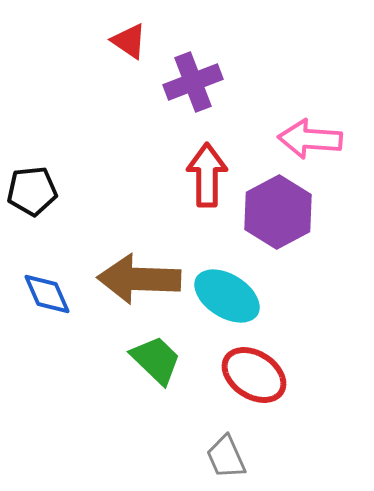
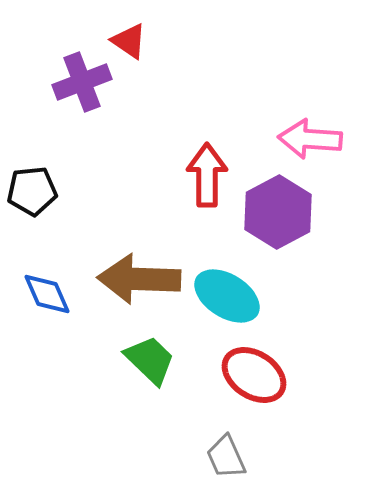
purple cross: moved 111 px left
green trapezoid: moved 6 px left
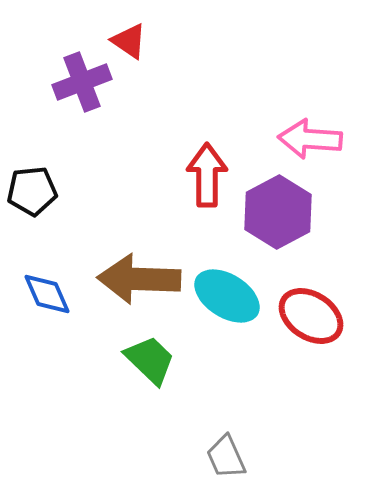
red ellipse: moved 57 px right, 59 px up
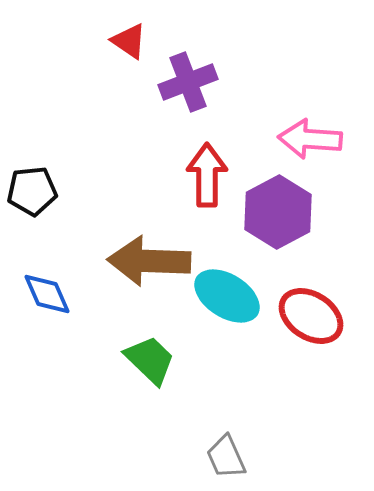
purple cross: moved 106 px right
brown arrow: moved 10 px right, 18 px up
